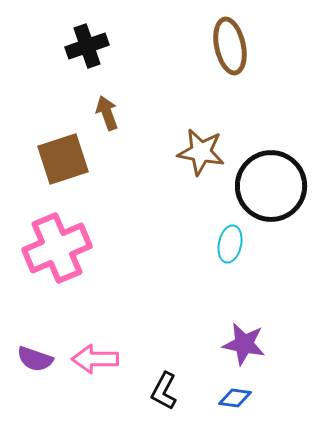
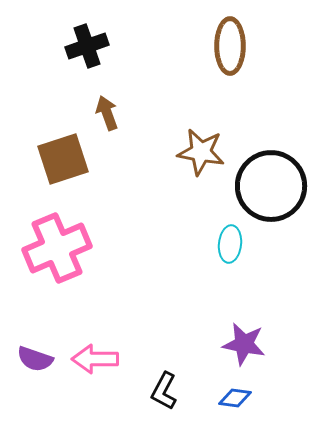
brown ellipse: rotated 12 degrees clockwise
cyan ellipse: rotated 6 degrees counterclockwise
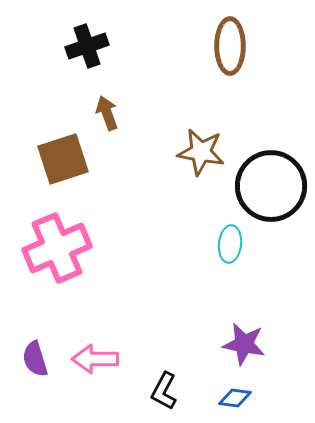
purple semicircle: rotated 54 degrees clockwise
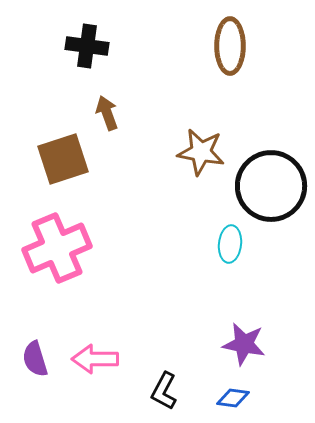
black cross: rotated 27 degrees clockwise
blue diamond: moved 2 px left
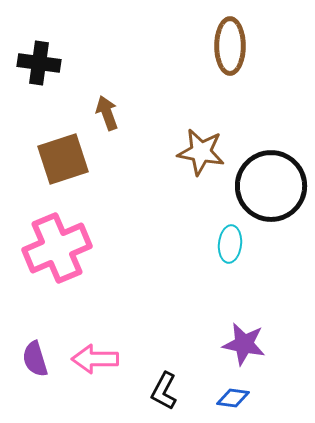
black cross: moved 48 px left, 17 px down
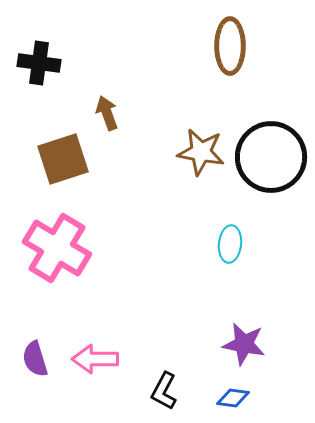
black circle: moved 29 px up
pink cross: rotated 36 degrees counterclockwise
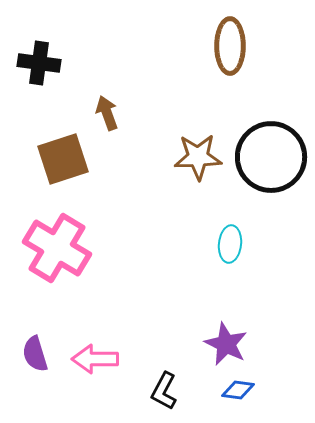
brown star: moved 3 px left, 5 px down; rotated 12 degrees counterclockwise
purple star: moved 18 px left; rotated 15 degrees clockwise
purple semicircle: moved 5 px up
blue diamond: moved 5 px right, 8 px up
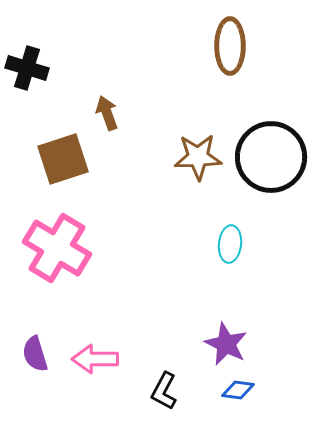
black cross: moved 12 px left, 5 px down; rotated 9 degrees clockwise
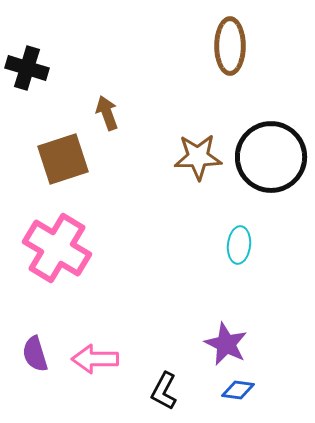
cyan ellipse: moved 9 px right, 1 px down
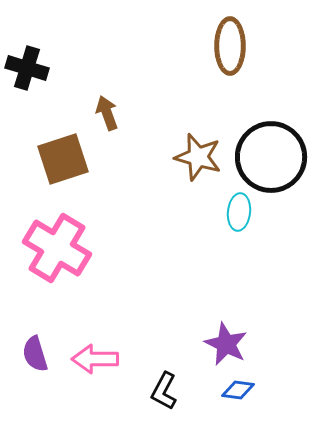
brown star: rotated 18 degrees clockwise
cyan ellipse: moved 33 px up
